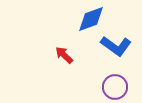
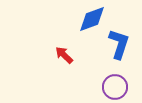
blue diamond: moved 1 px right
blue L-shape: moved 3 px right, 2 px up; rotated 108 degrees counterclockwise
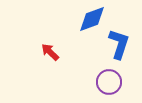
red arrow: moved 14 px left, 3 px up
purple circle: moved 6 px left, 5 px up
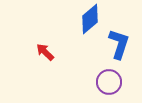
blue diamond: moved 2 px left; rotated 20 degrees counterclockwise
red arrow: moved 5 px left
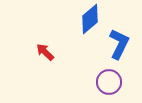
blue L-shape: rotated 8 degrees clockwise
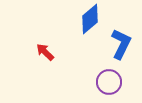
blue L-shape: moved 2 px right
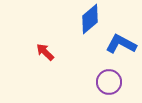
blue L-shape: rotated 88 degrees counterclockwise
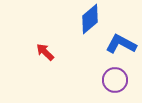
purple circle: moved 6 px right, 2 px up
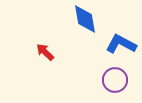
blue diamond: moved 5 px left; rotated 60 degrees counterclockwise
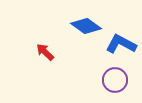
blue diamond: moved 1 px right, 7 px down; rotated 44 degrees counterclockwise
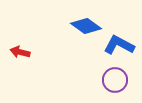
blue L-shape: moved 2 px left, 1 px down
red arrow: moved 25 px left; rotated 30 degrees counterclockwise
